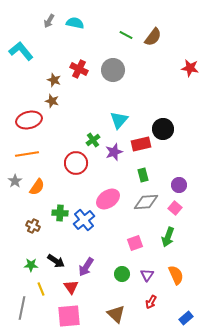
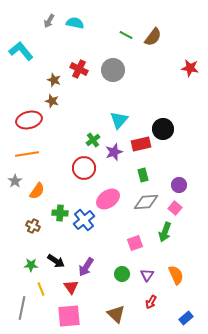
red circle at (76, 163): moved 8 px right, 5 px down
orange semicircle at (37, 187): moved 4 px down
green arrow at (168, 237): moved 3 px left, 5 px up
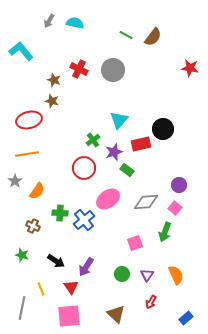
green rectangle at (143, 175): moved 16 px left, 5 px up; rotated 40 degrees counterclockwise
green star at (31, 265): moved 9 px left, 10 px up; rotated 16 degrees clockwise
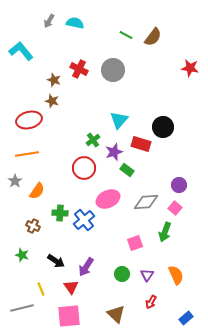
black circle at (163, 129): moved 2 px up
red rectangle at (141, 144): rotated 30 degrees clockwise
pink ellipse at (108, 199): rotated 10 degrees clockwise
gray line at (22, 308): rotated 65 degrees clockwise
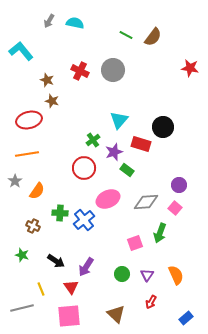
red cross at (79, 69): moved 1 px right, 2 px down
brown star at (54, 80): moved 7 px left
green arrow at (165, 232): moved 5 px left, 1 px down
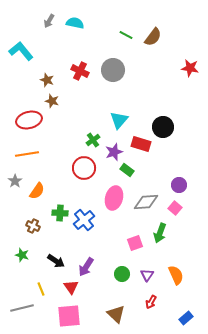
pink ellipse at (108, 199): moved 6 px right, 1 px up; rotated 50 degrees counterclockwise
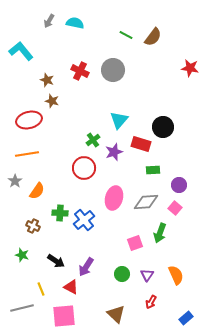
green rectangle at (127, 170): moved 26 px right; rotated 40 degrees counterclockwise
red triangle at (71, 287): rotated 28 degrees counterclockwise
pink square at (69, 316): moved 5 px left
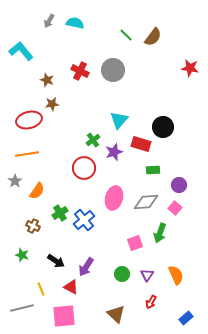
green line at (126, 35): rotated 16 degrees clockwise
brown star at (52, 101): moved 3 px down; rotated 24 degrees counterclockwise
green cross at (60, 213): rotated 35 degrees counterclockwise
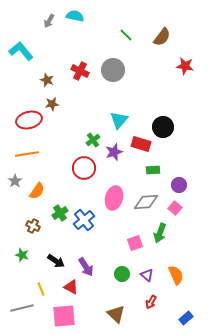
cyan semicircle at (75, 23): moved 7 px up
brown semicircle at (153, 37): moved 9 px right
red star at (190, 68): moved 5 px left, 2 px up
purple arrow at (86, 267): rotated 66 degrees counterclockwise
purple triangle at (147, 275): rotated 24 degrees counterclockwise
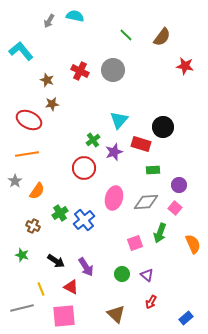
red ellipse at (29, 120): rotated 40 degrees clockwise
orange semicircle at (176, 275): moved 17 px right, 31 px up
